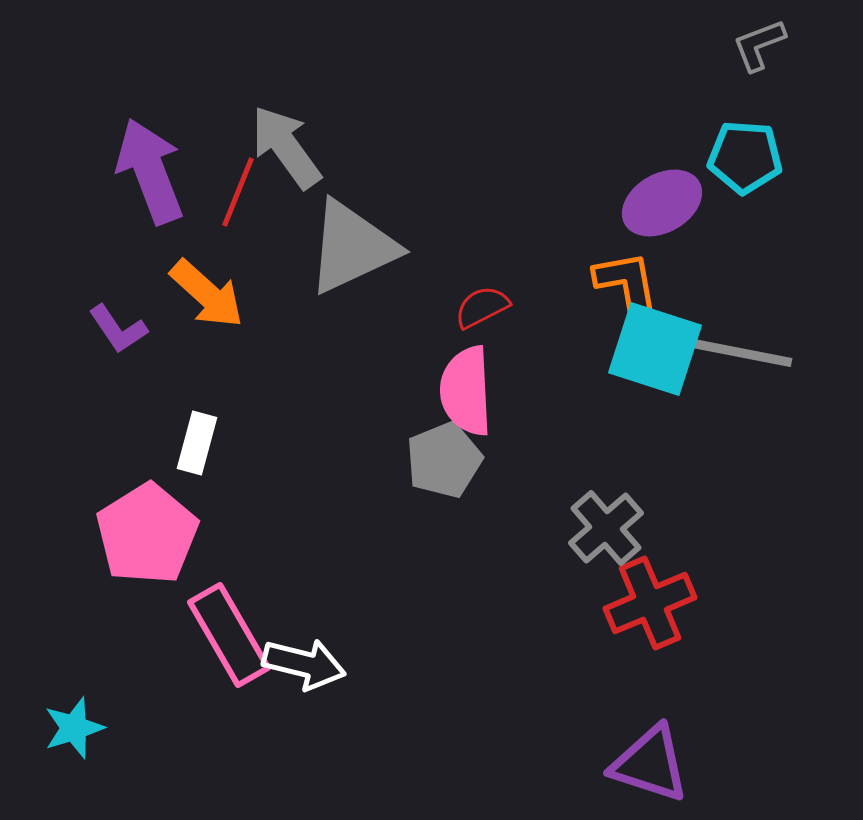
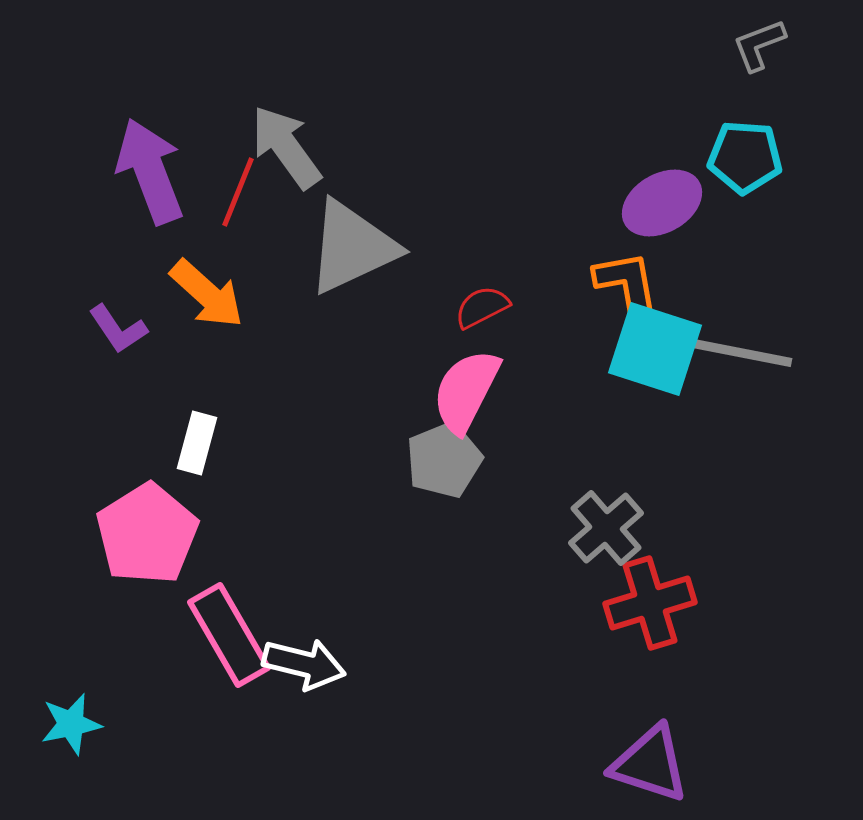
pink semicircle: rotated 30 degrees clockwise
red cross: rotated 6 degrees clockwise
cyan star: moved 3 px left, 4 px up; rotated 6 degrees clockwise
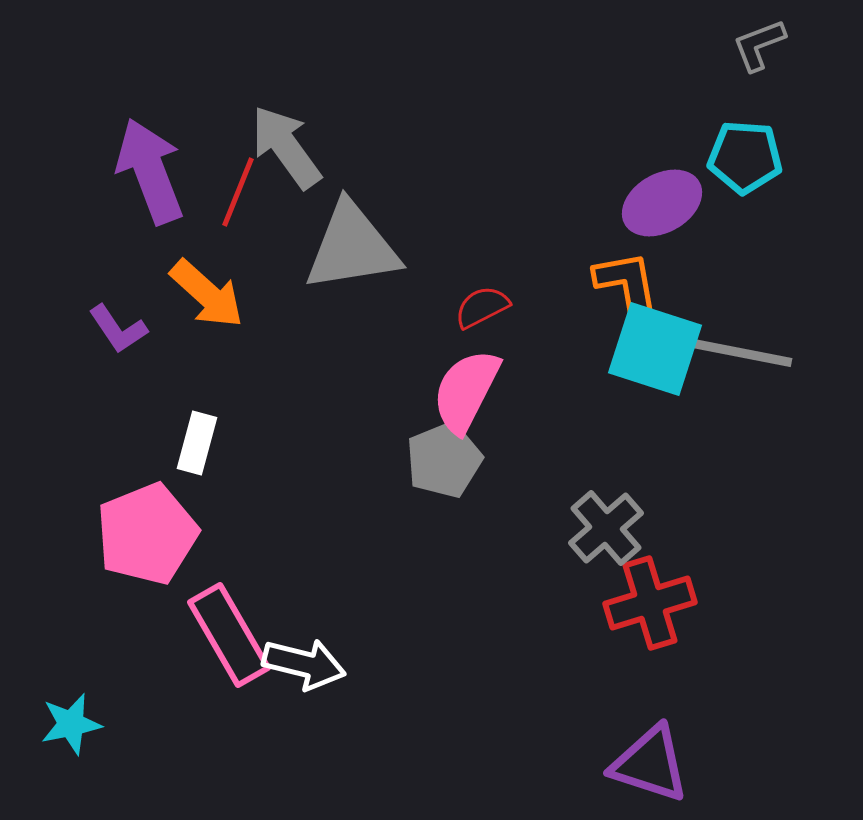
gray triangle: rotated 16 degrees clockwise
pink pentagon: rotated 10 degrees clockwise
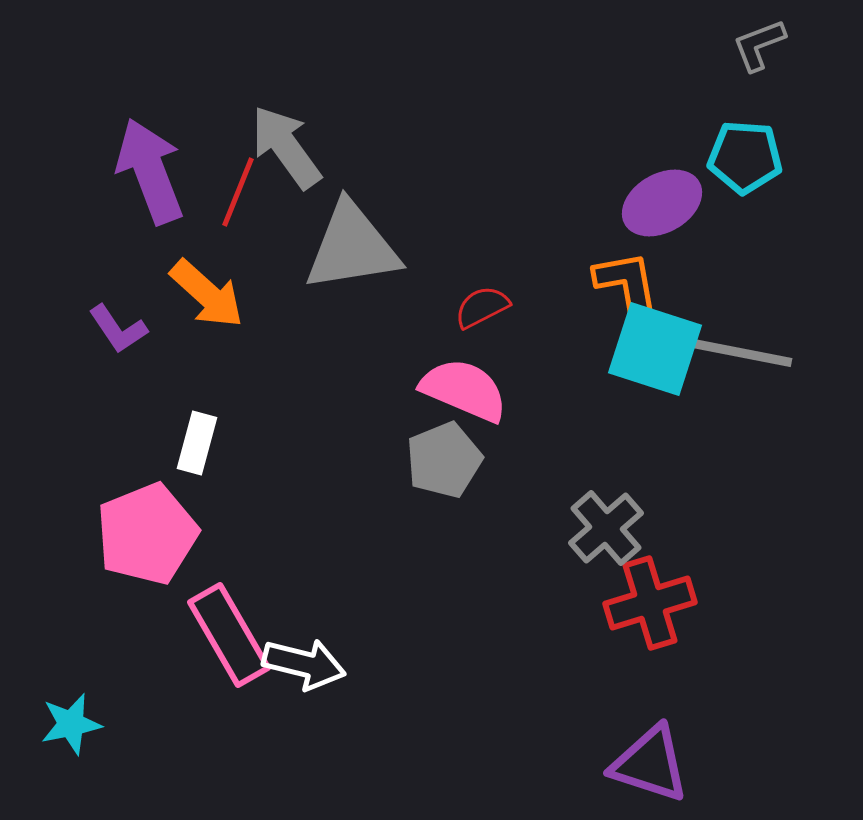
pink semicircle: moved 2 px left, 1 px up; rotated 86 degrees clockwise
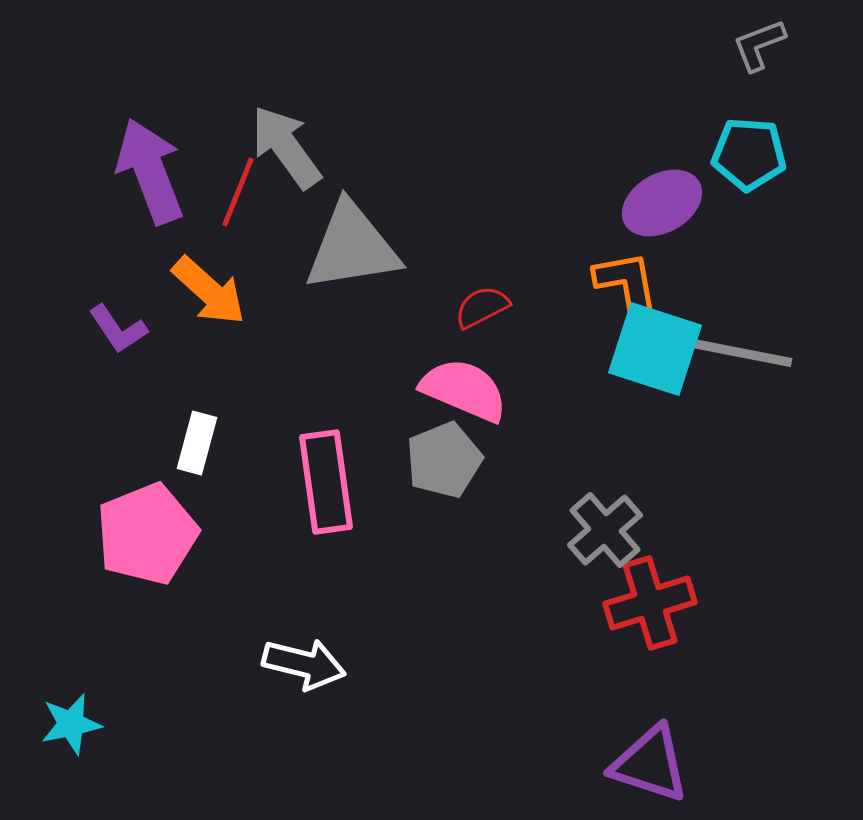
cyan pentagon: moved 4 px right, 3 px up
orange arrow: moved 2 px right, 3 px up
gray cross: moved 1 px left, 2 px down
pink rectangle: moved 97 px right, 153 px up; rotated 22 degrees clockwise
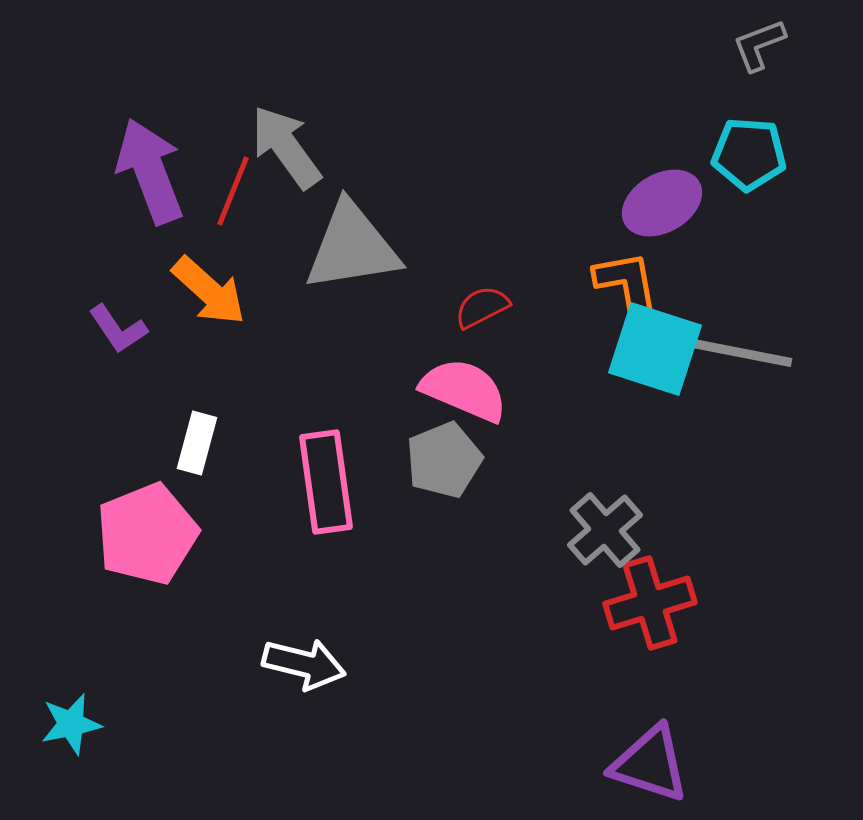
red line: moved 5 px left, 1 px up
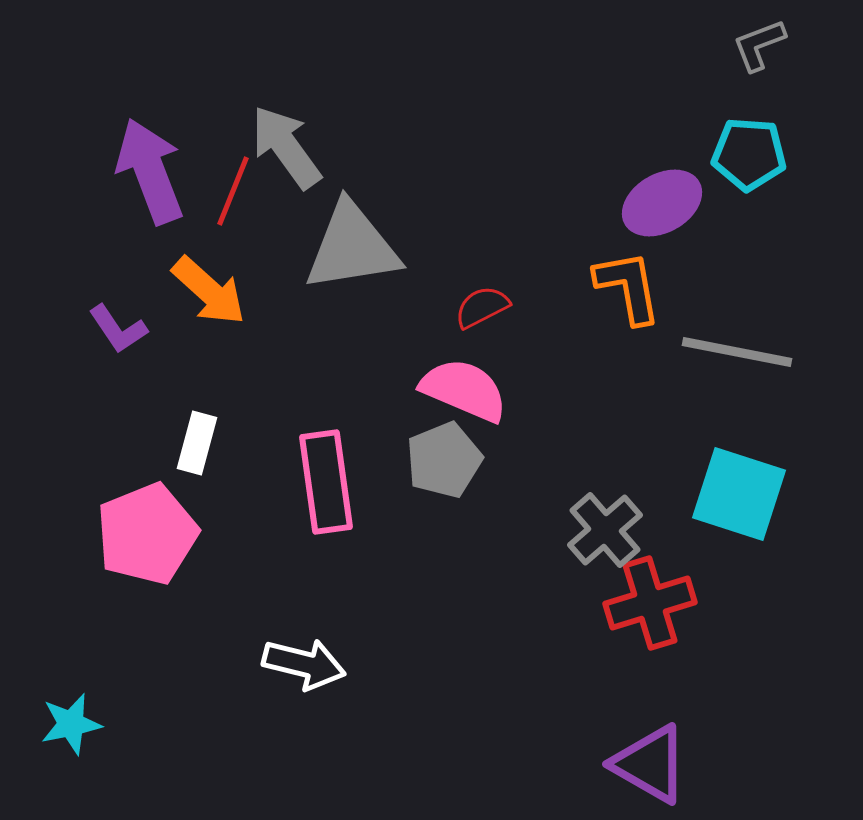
cyan square: moved 84 px right, 145 px down
purple triangle: rotated 12 degrees clockwise
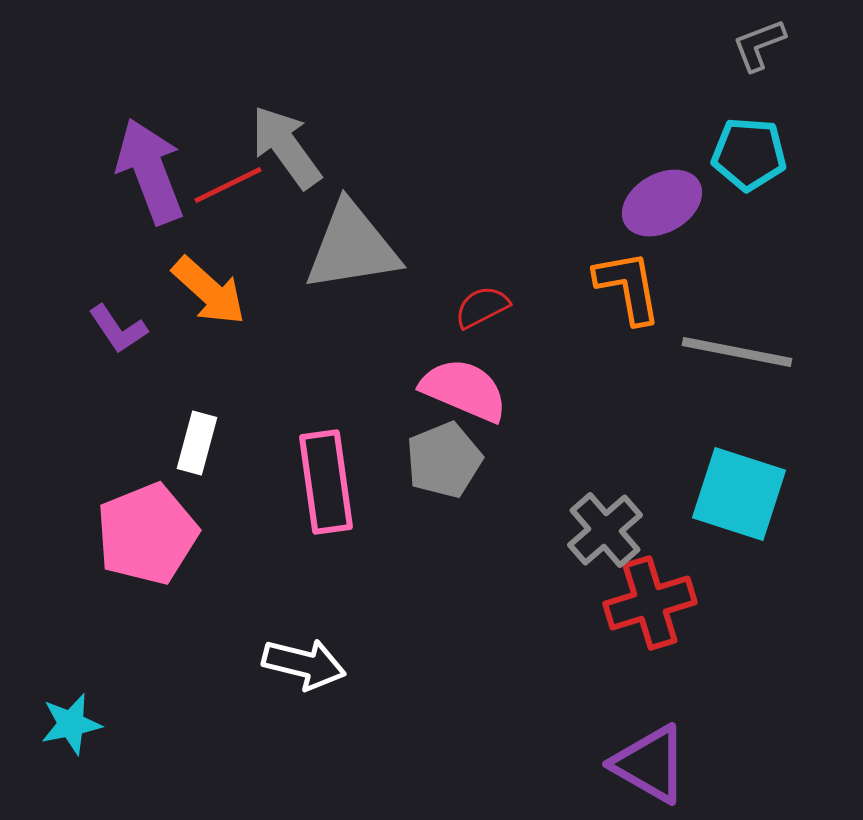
red line: moved 5 px left, 6 px up; rotated 42 degrees clockwise
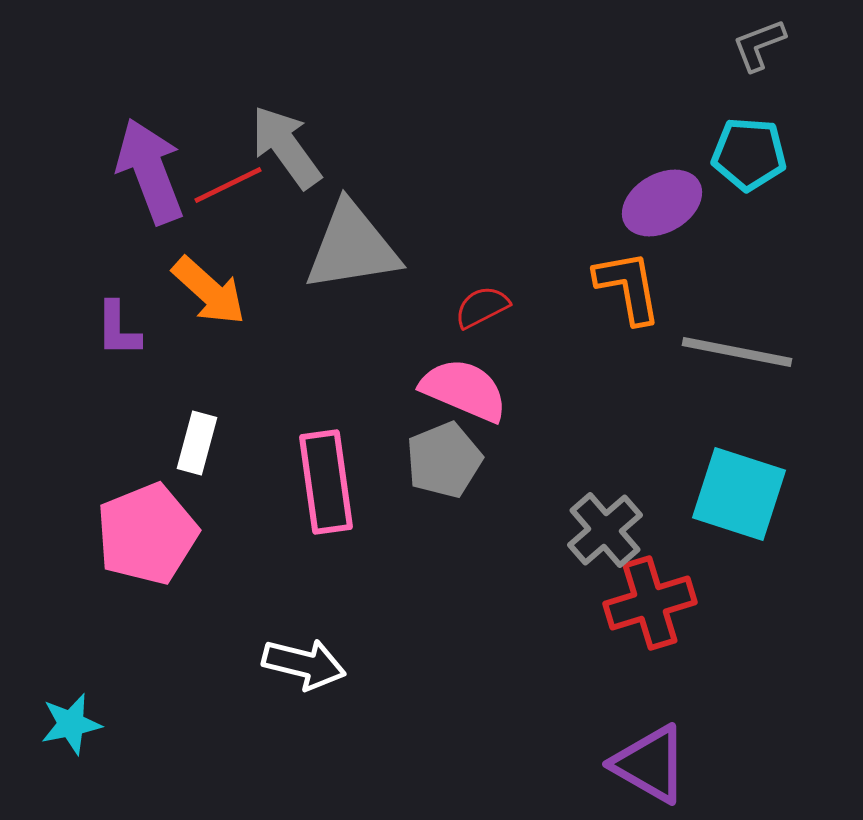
purple L-shape: rotated 34 degrees clockwise
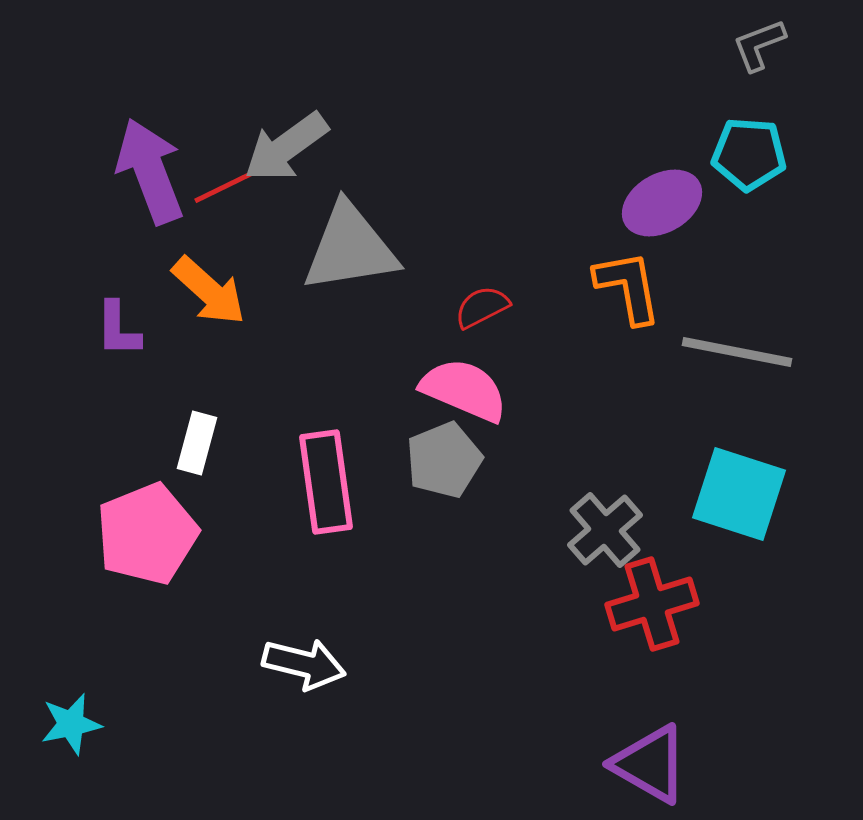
gray arrow: rotated 90 degrees counterclockwise
gray triangle: moved 2 px left, 1 px down
red cross: moved 2 px right, 1 px down
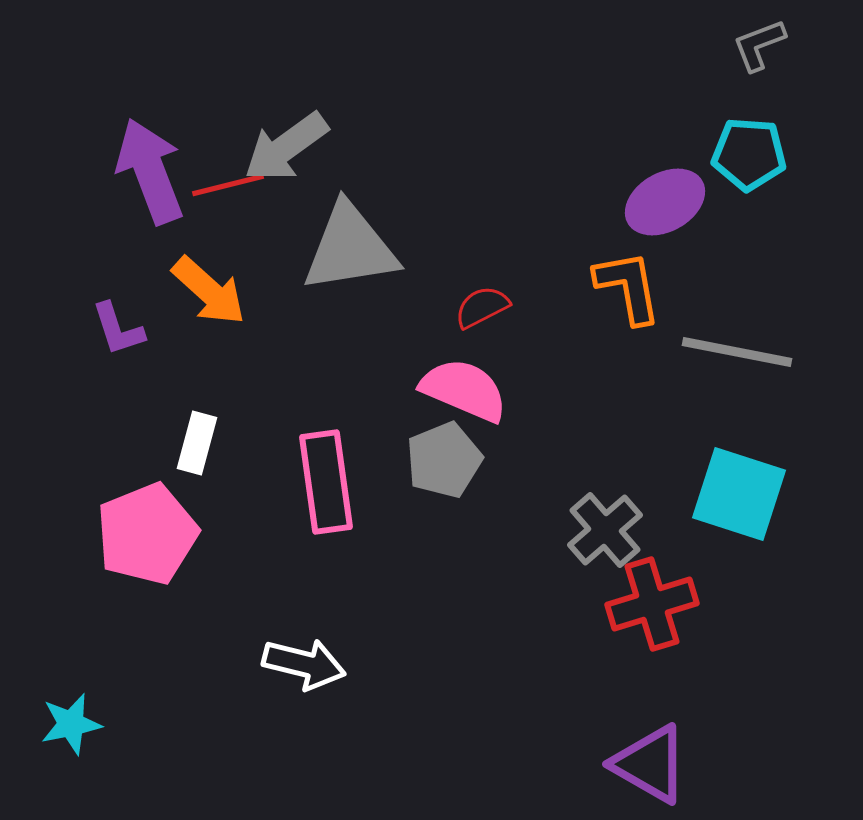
red line: rotated 12 degrees clockwise
purple ellipse: moved 3 px right, 1 px up
purple L-shape: rotated 18 degrees counterclockwise
